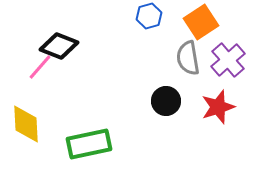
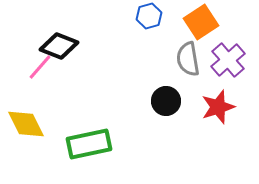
gray semicircle: moved 1 px down
yellow diamond: rotated 24 degrees counterclockwise
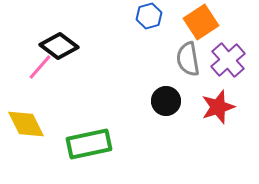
black diamond: rotated 15 degrees clockwise
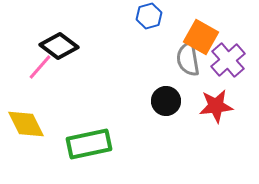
orange square: moved 15 px down; rotated 28 degrees counterclockwise
red star: moved 2 px left, 1 px up; rotated 12 degrees clockwise
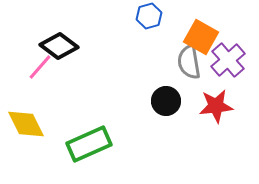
gray semicircle: moved 1 px right, 3 px down
green rectangle: rotated 12 degrees counterclockwise
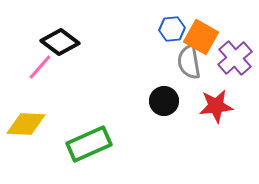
blue hexagon: moved 23 px right, 13 px down; rotated 10 degrees clockwise
black diamond: moved 1 px right, 4 px up
purple cross: moved 7 px right, 2 px up
black circle: moved 2 px left
yellow diamond: rotated 60 degrees counterclockwise
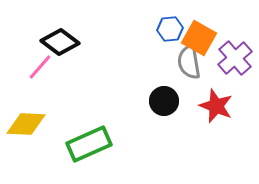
blue hexagon: moved 2 px left
orange square: moved 2 px left, 1 px down
red star: rotated 28 degrees clockwise
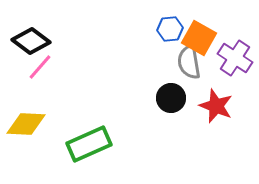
black diamond: moved 29 px left, 1 px up
purple cross: rotated 16 degrees counterclockwise
black circle: moved 7 px right, 3 px up
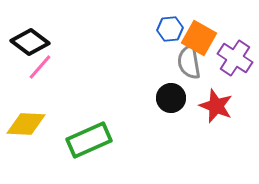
black diamond: moved 1 px left, 1 px down
green rectangle: moved 4 px up
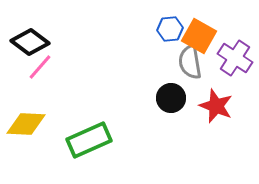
orange square: moved 2 px up
gray semicircle: moved 1 px right
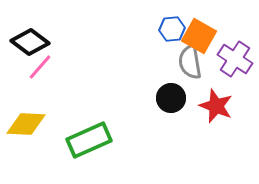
blue hexagon: moved 2 px right
purple cross: moved 1 px down
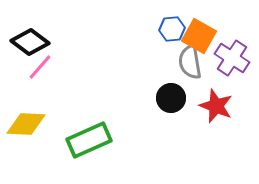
purple cross: moved 3 px left, 1 px up
